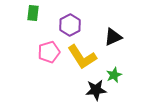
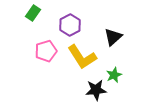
green rectangle: rotated 28 degrees clockwise
black triangle: rotated 18 degrees counterclockwise
pink pentagon: moved 3 px left, 1 px up
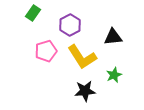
black triangle: rotated 36 degrees clockwise
black star: moved 11 px left, 1 px down
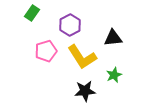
green rectangle: moved 1 px left
black triangle: moved 1 px down
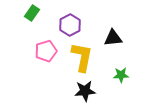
yellow L-shape: rotated 136 degrees counterclockwise
green star: moved 7 px right; rotated 21 degrees clockwise
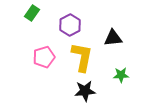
pink pentagon: moved 2 px left, 6 px down
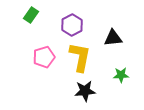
green rectangle: moved 1 px left, 2 px down
purple hexagon: moved 2 px right
yellow L-shape: moved 2 px left
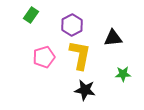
yellow L-shape: moved 2 px up
green star: moved 2 px right, 1 px up
black star: moved 1 px up; rotated 15 degrees clockwise
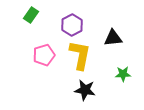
pink pentagon: moved 2 px up
